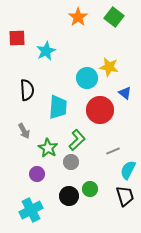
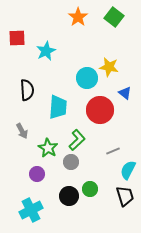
gray arrow: moved 2 px left
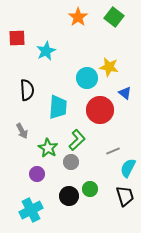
cyan semicircle: moved 2 px up
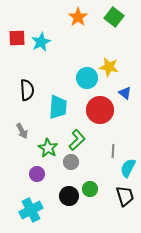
cyan star: moved 5 px left, 9 px up
gray line: rotated 64 degrees counterclockwise
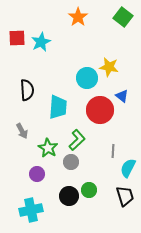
green square: moved 9 px right
blue triangle: moved 3 px left, 3 px down
green circle: moved 1 px left, 1 px down
cyan cross: rotated 15 degrees clockwise
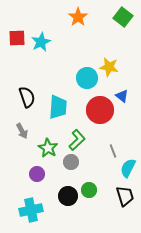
black semicircle: moved 7 px down; rotated 15 degrees counterclockwise
gray line: rotated 24 degrees counterclockwise
black circle: moved 1 px left
